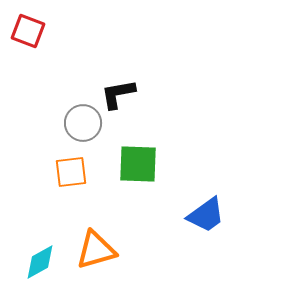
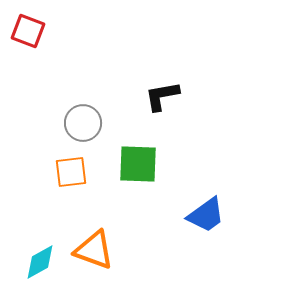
black L-shape: moved 44 px right, 2 px down
orange triangle: moved 2 px left; rotated 36 degrees clockwise
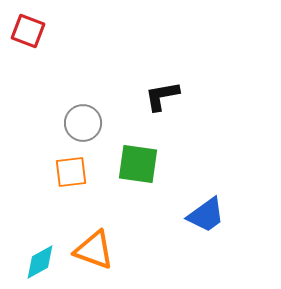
green square: rotated 6 degrees clockwise
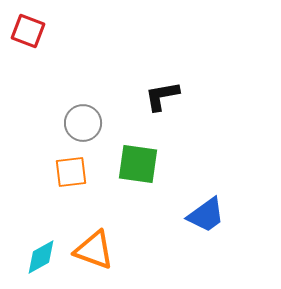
cyan diamond: moved 1 px right, 5 px up
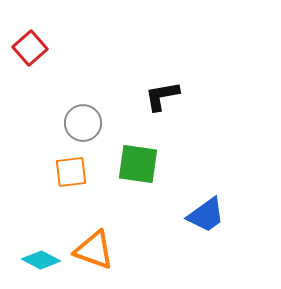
red square: moved 2 px right, 17 px down; rotated 28 degrees clockwise
cyan diamond: moved 3 px down; rotated 57 degrees clockwise
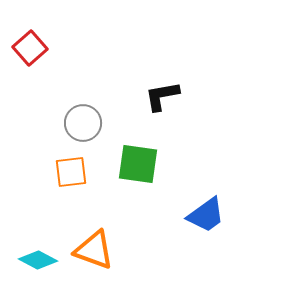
cyan diamond: moved 3 px left
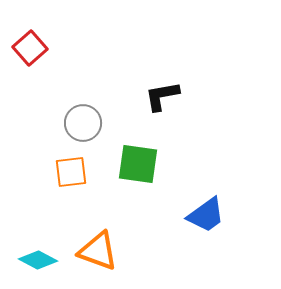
orange triangle: moved 4 px right, 1 px down
